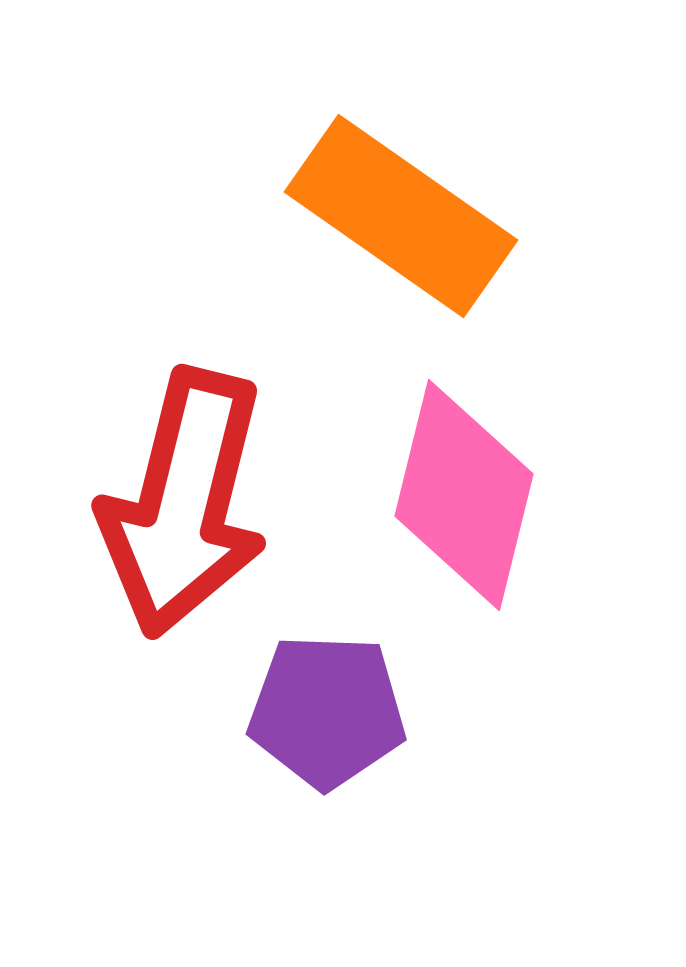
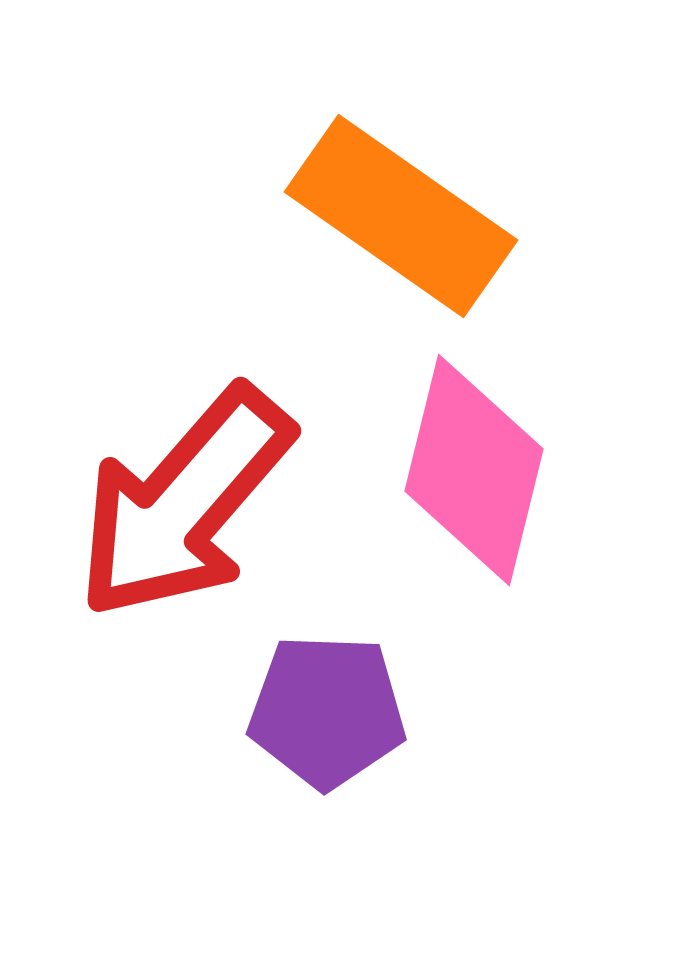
pink diamond: moved 10 px right, 25 px up
red arrow: rotated 27 degrees clockwise
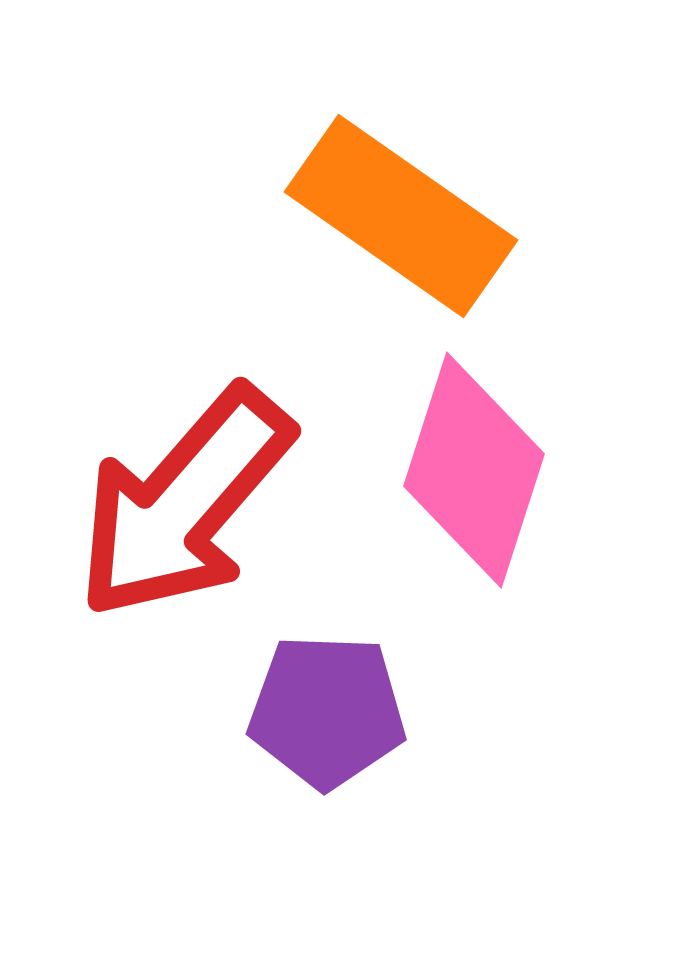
pink diamond: rotated 4 degrees clockwise
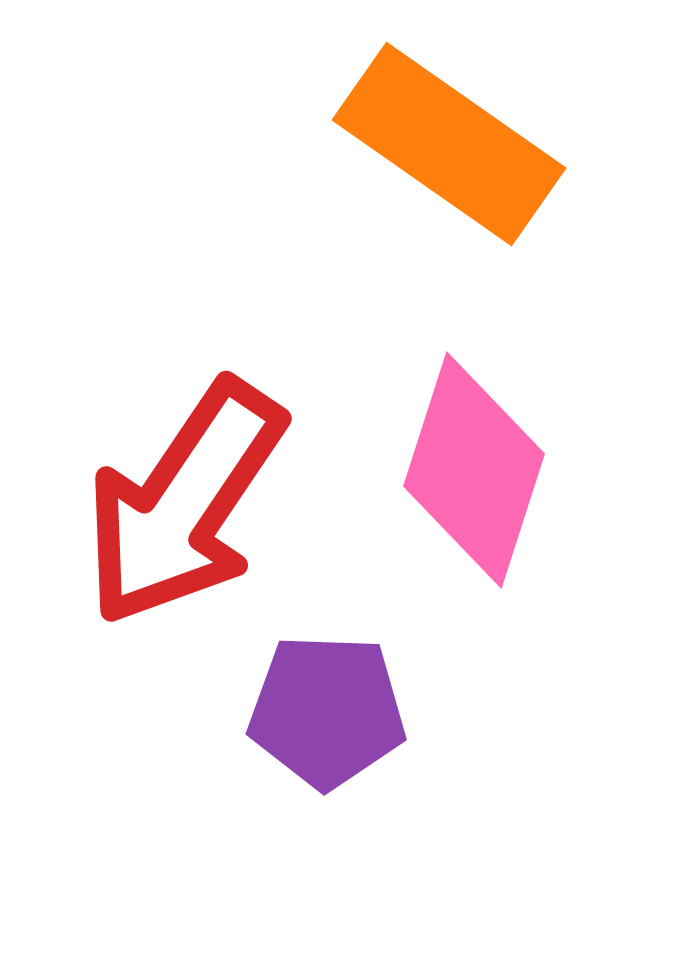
orange rectangle: moved 48 px right, 72 px up
red arrow: rotated 7 degrees counterclockwise
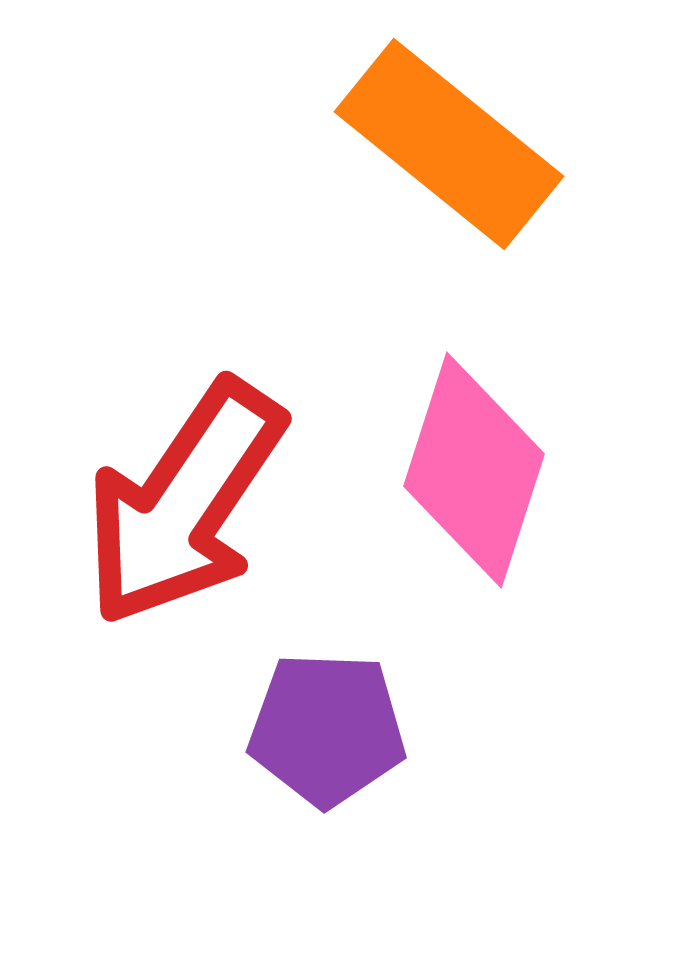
orange rectangle: rotated 4 degrees clockwise
purple pentagon: moved 18 px down
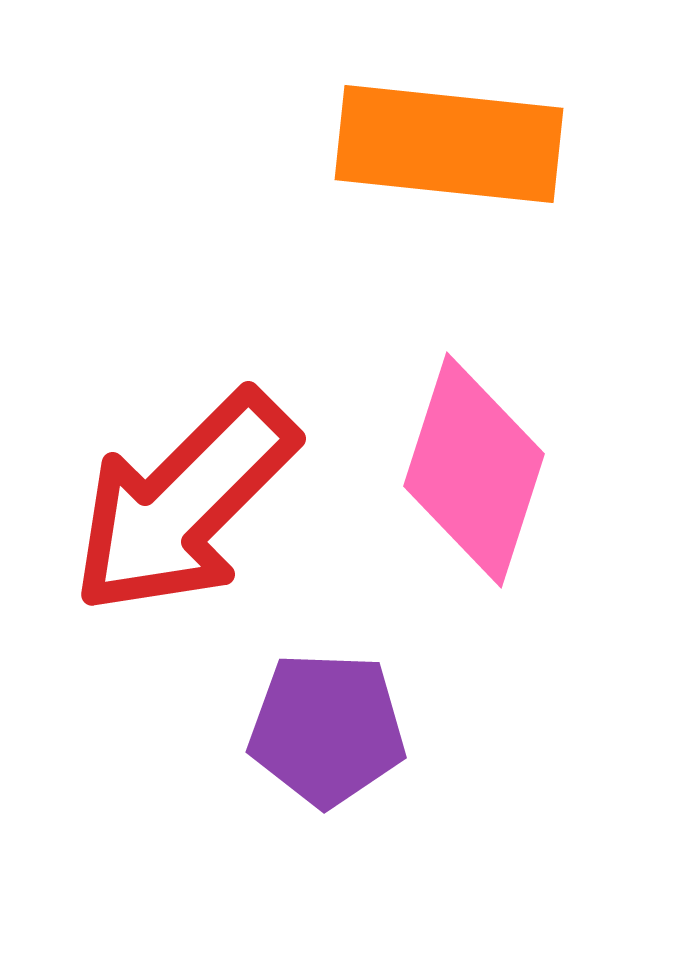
orange rectangle: rotated 33 degrees counterclockwise
red arrow: rotated 11 degrees clockwise
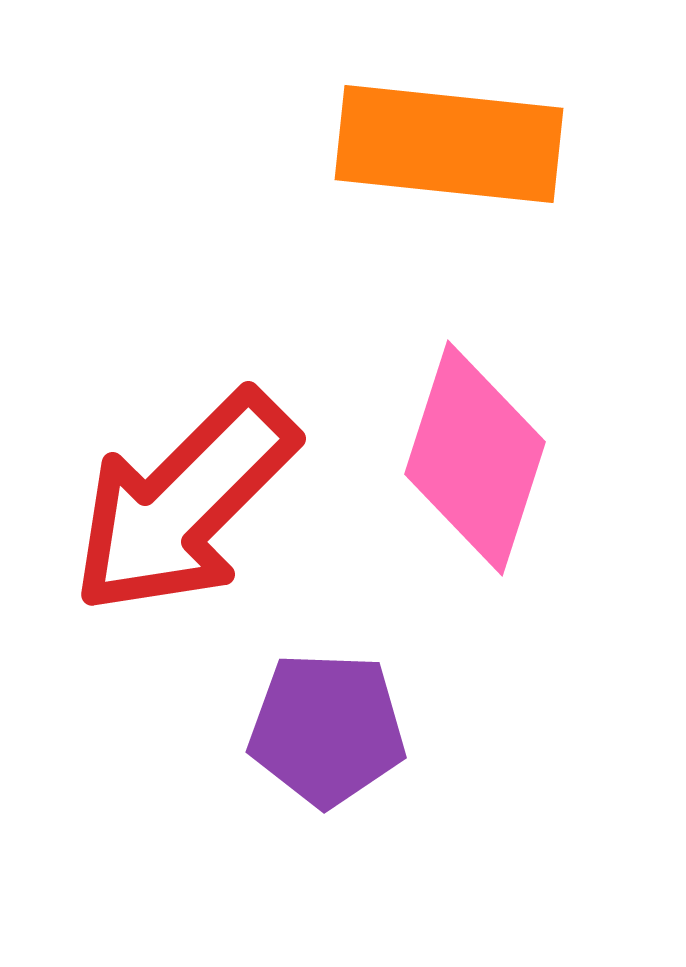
pink diamond: moved 1 px right, 12 px up
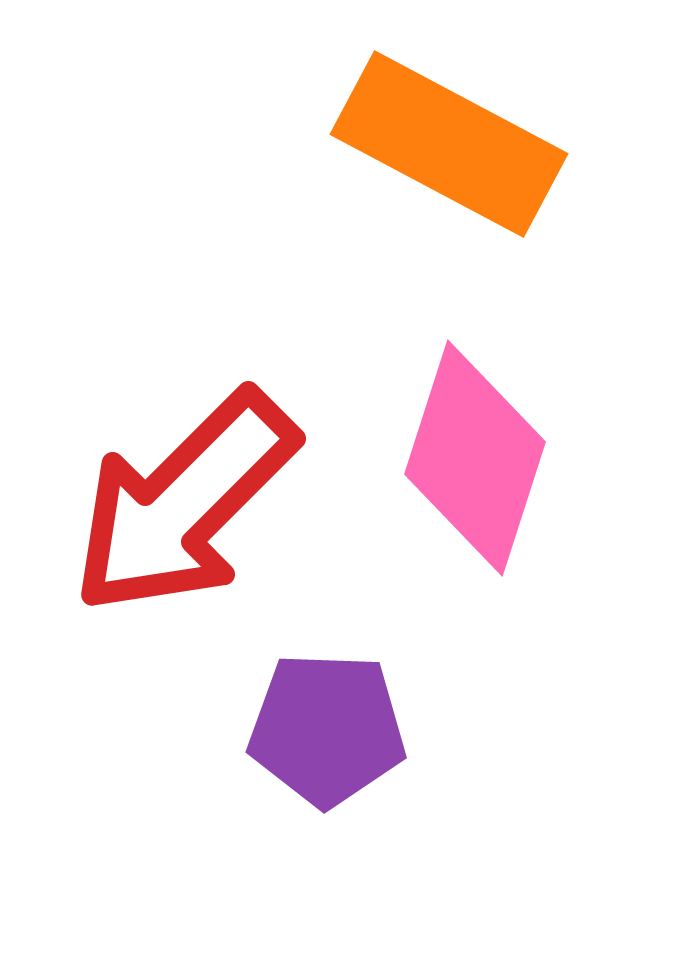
orange rectangle: rotated 22 degrees clockwise
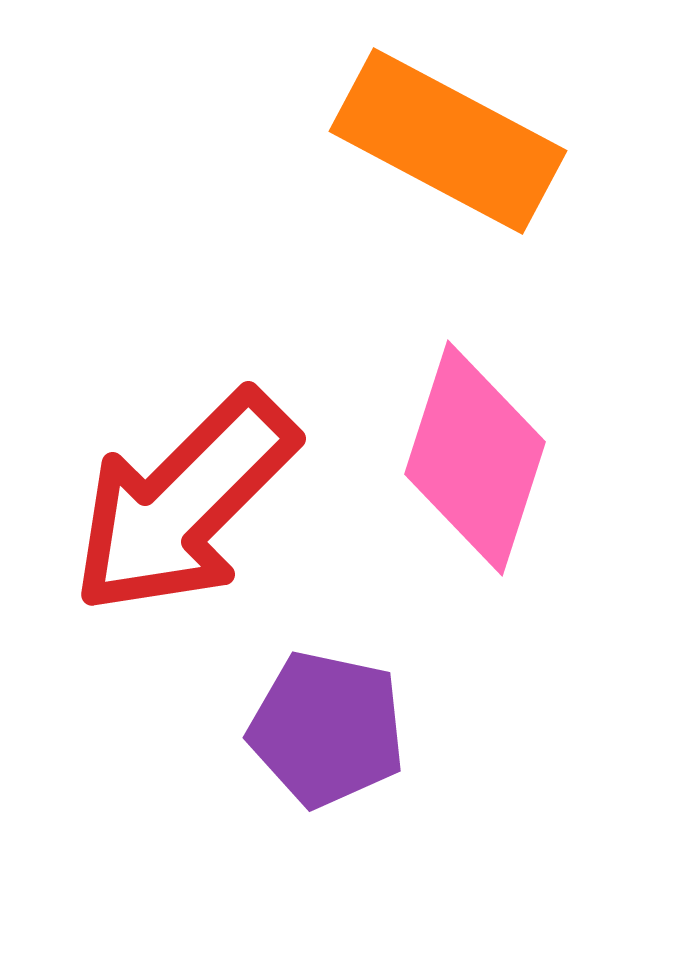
orange rectangle: moved 1 px left, 3 px up
purple pentagon: rotated 10 degrees clockwise
